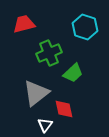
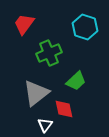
red trapezoid: rotated 40 degrees counterclockwise
green trapezoid: moved 3 px right, 8 px down
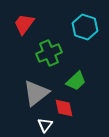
red diamond: moved 1 px up
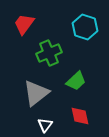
red diamond: moved 16 px right, 8 px down
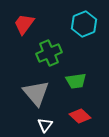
cyan hexagon: moved 1 px left, 3 px up; rotated 20 degrees clockwise
green trapezoid: rotated 35 degrees clockwise
gray triangle: rotated 32 degrees counterclockwise
red diamond: rotated 35 degrees counterclockwise
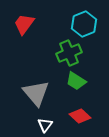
green cross: moved 20 px right
green trapezoid: rotated 40 degrees clockwise
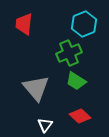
red trapezoid: rotated 30 degrees counterclockwise
gray triangle: moved 5 px up
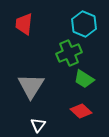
cyan hexagon: rotated 15 degrees counterclockwise
green trapezoid: moved 8 px right, 2 px up
gray triangle: moved 5 px left, 2 px up; rotated 12 degrees clockwise
red diamond: moved 1 px right, 5 px up
white triangle: moved 7 px left
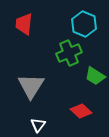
green trapezoid: moved 11 px right, 3 px up
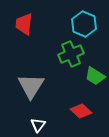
green cross: moved 2 px right, 1 px down
